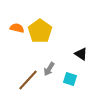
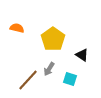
yellow pentagon: moved 13 px right, 8 px down
black triangle: moved 1 px right, 1 px down
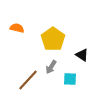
gray arrow: moved 2 px right, 2 px up
cyan square: rotated 16 degrees counterclockwise
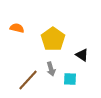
gray arrow: moved 2 px down; rotated 48 degrees counterclockwise
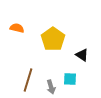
gray arrow: moved 18 px down
brown line: rotated 25 degrees counterclockwise
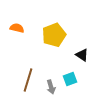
yellow pentagon: moved 1 px right, 4 px up; rotated 15 degrees clockwise
cyan square: rotated 24 degrees counterclockwise
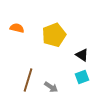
cyan square: moved 12 px right, 2 px up
gray arrow: rotated 40 degrees counterclockwise
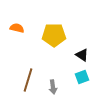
yellow pentagon: rotated 20 degrees clockwise
gray arrow: moved 2 px right; rotated 48 degrees clockwise
